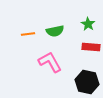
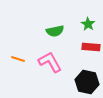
orange line: moved 10 px left, 25 px down; rotated 24 degrees clockwise
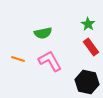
green semicircle: moved 12 px left, 2 px down
red rectangle: rotated 48 degrees clockwise
pink L-shape: moved 1 px up
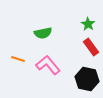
pink L-shape: moved 2 px left, 4 px down; rotated 10 degrees counterclockwise
black hexagon: moved 3 px up
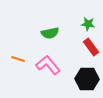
green star: rotated 24 degrees counterclockwise
green semicircle: moved 7 px right
black hexagon: rotated 10 degrees counterclockwise
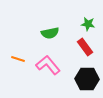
red rectangle: moved 6 px left
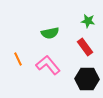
green star: moved 3 px up
orange line: rotated 48 degrees clockwise
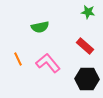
green star: moved 9 px up
green semicircle: moved 10 px left, 6 px up
red rectangle: moved 1 px up; rotated 12 degrees counterclockwise
pink L-shape: moved 2 px up
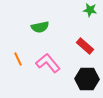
green star: moved 2 px right, 2 px up
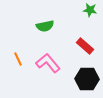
green semicircle: moved 5 px right, 1 px up
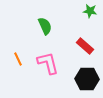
green star: moved 1 px down
green semicircle: rotated 102 degrees counterclockwise
pink L-shape: rotated 25 degrees clockwise
